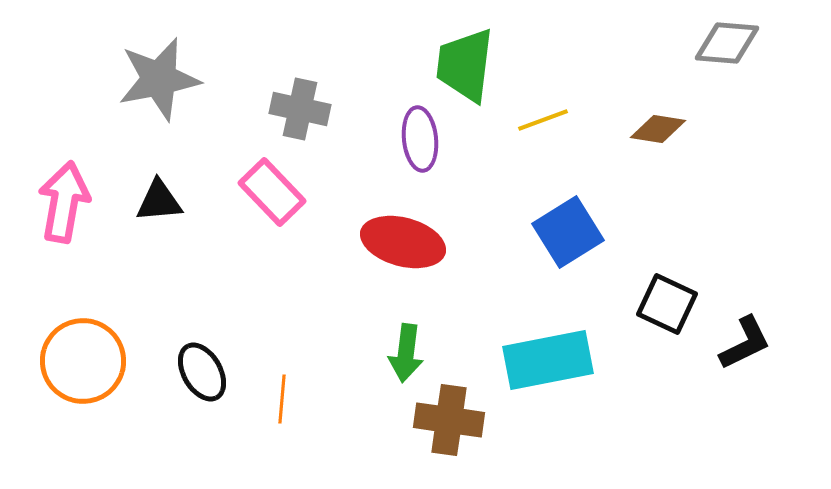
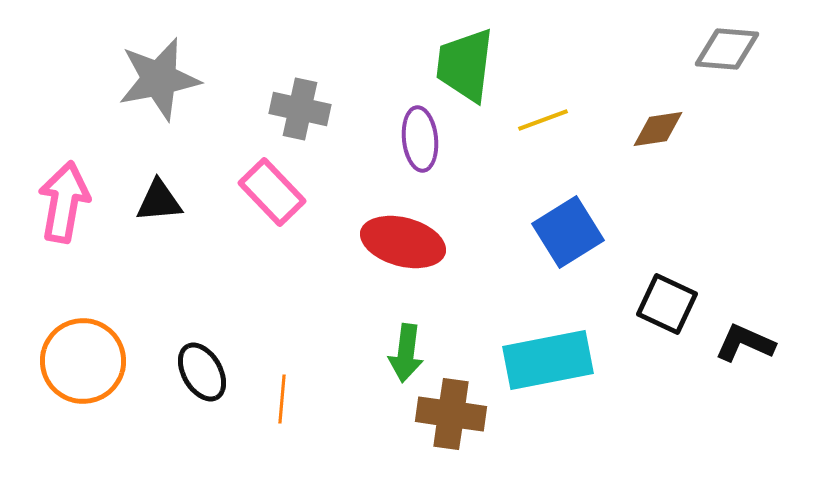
gray diamond: moved 6 px down
brown diamond: rotated 18 degrees counterclockwise
black L-shape: rotated 130 degrees counterclockwise
brown cross: moved 2 px right, 6 px up
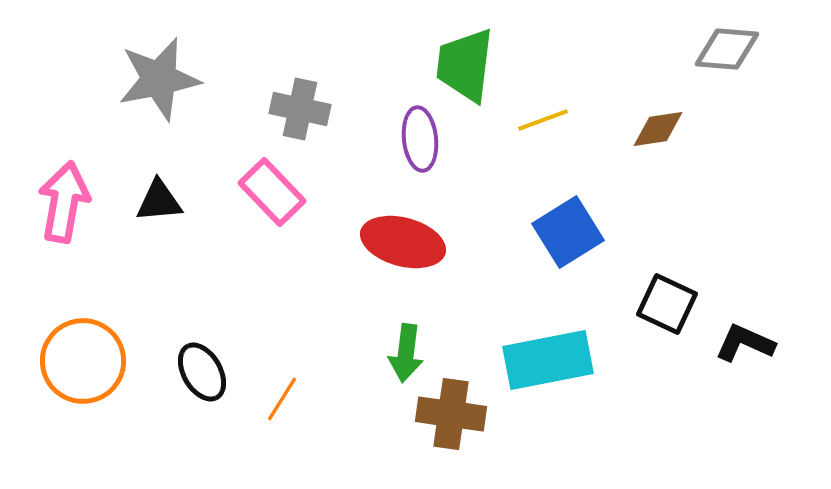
orange line: rotated 27 degrees clockwise
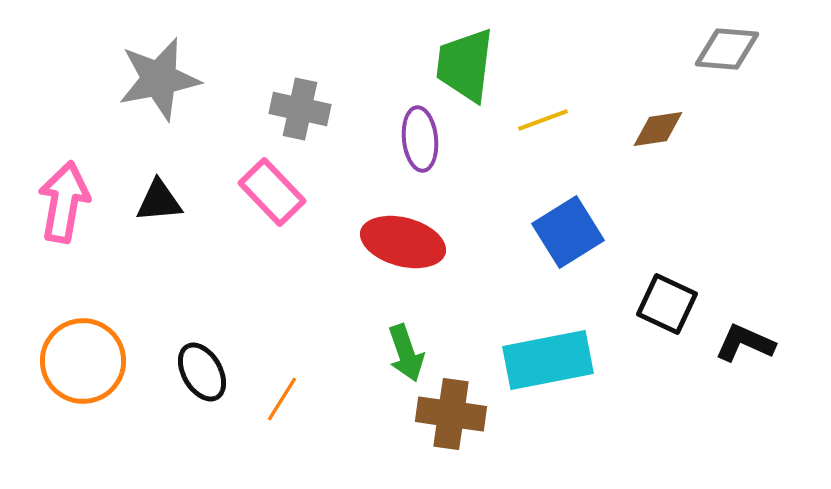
green arrow: rotated 26 degrees counterclockwise
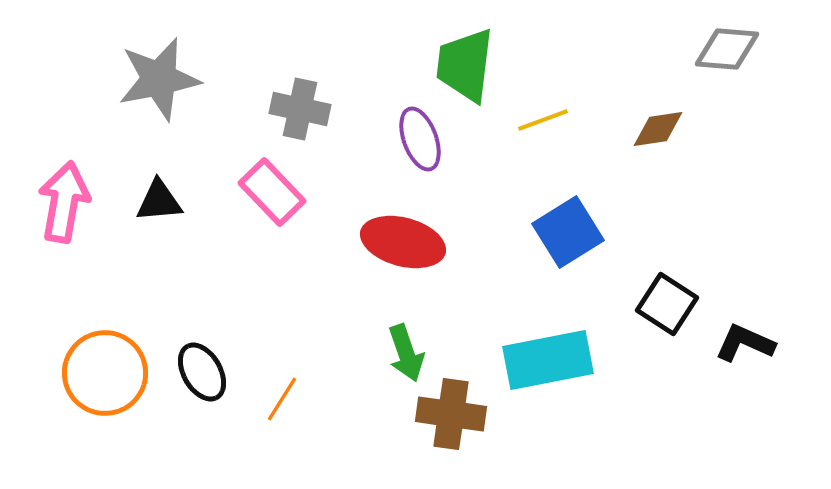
purple ellipse: rotated 14 degrees counterclockwise
black square: rotated 8 degrees clockwise
orange circle: moved 22 px right, 12 px down
